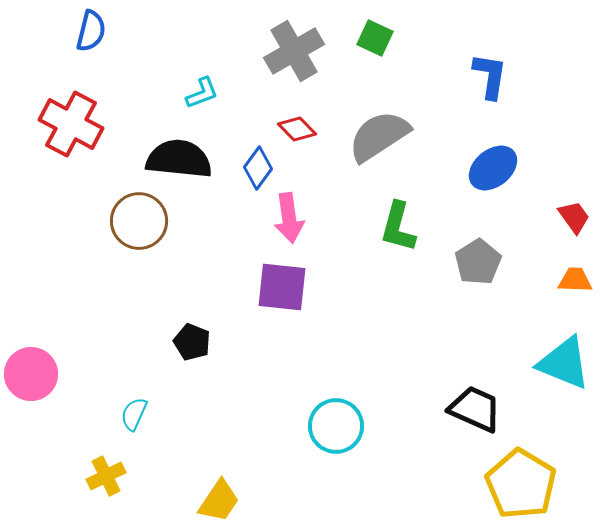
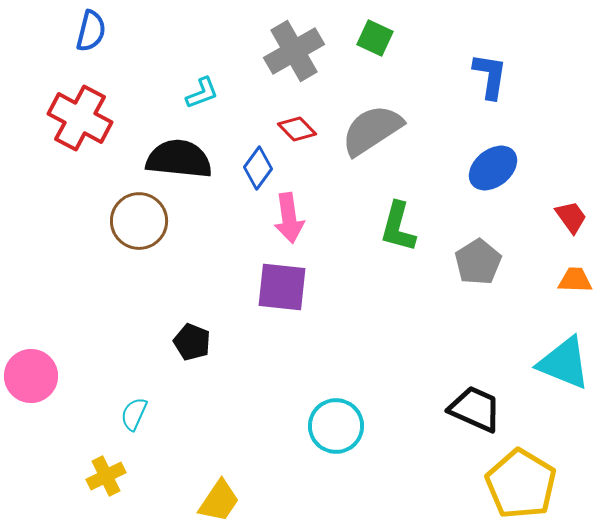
red cross: moved 9 px right, 6 px up
gray semicircle: moved 7 px left, 6 px up
red trapezoid: moved 3 px left
pink circle: moved 2 px down
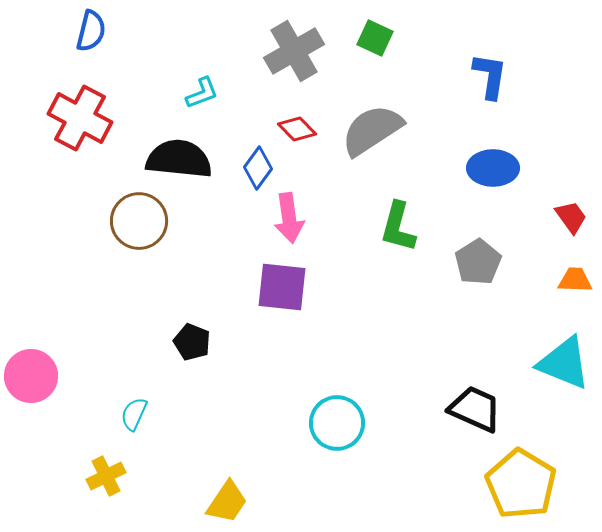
blue ellipse: rotated 39 degrees clockwise
cyan circle: moved 1 px right, 3 px up
yellow trapezoid: moved 8 px right, 1 px down
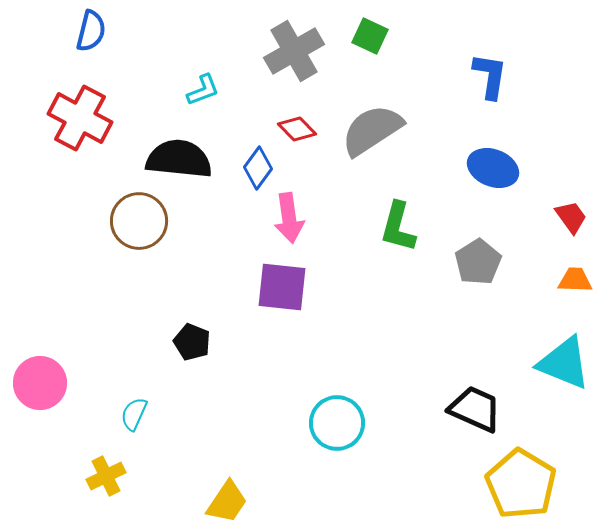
green square: moved 5 px left, 2 px up
cyan L-shape: moved 1 px right, 3 px up
blue ellipse: rotated 21 degrees clockwise
pink circle: moved 9 px right, 7 px down
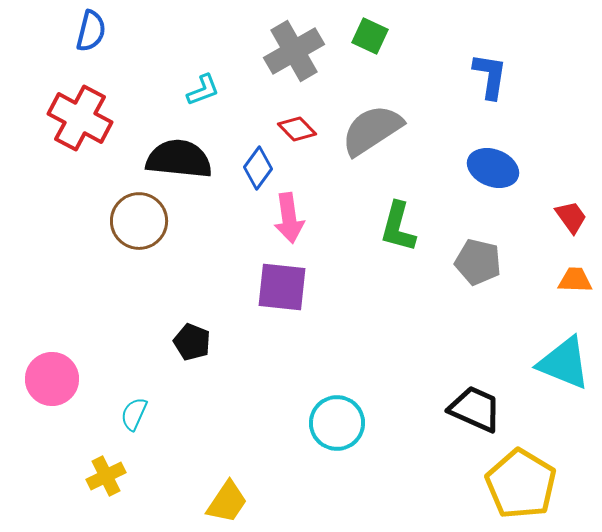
gray pentagon: rotated 27 degrees counterclockwise
pink circle: moved 12 px right, 4 px up
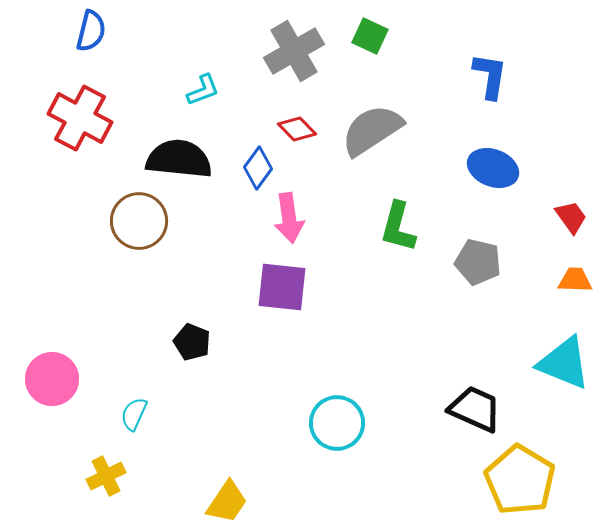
yellow pentagon: moved 1 px left, 4 px up
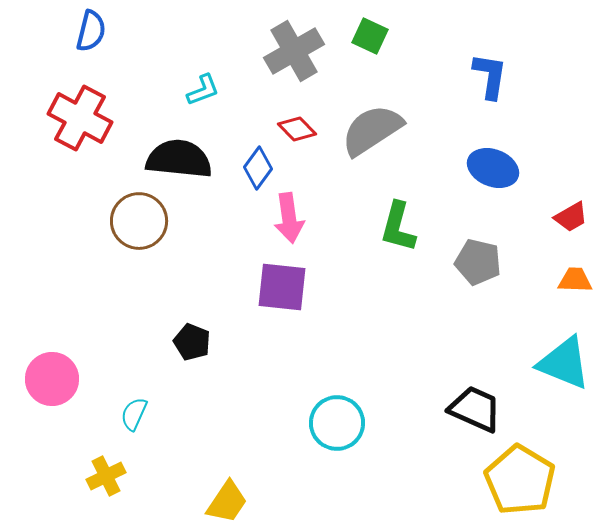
red trapezoid: rotated 96 degrees clockwise
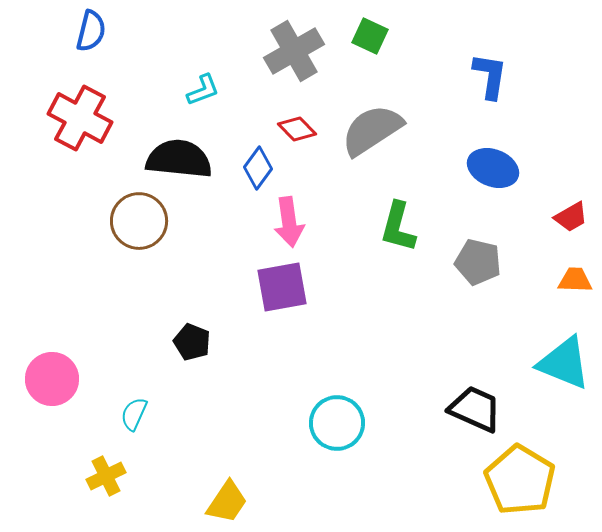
pink arrow: moved 4 px down
purple square: rotated 16 degrees counterclockwise
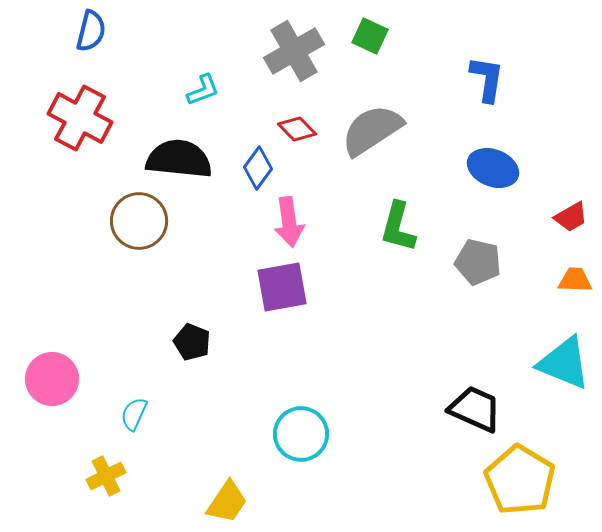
blue L-shape: moved 3 px left, 3 px down
cyan circle: moved 36 px left, 11 px down
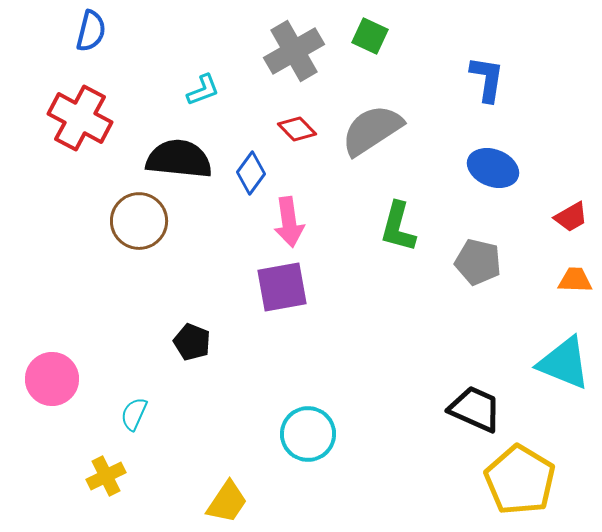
blue diamond: moved 7 px left, 5 px down
cyan circle: moved 7 px right
